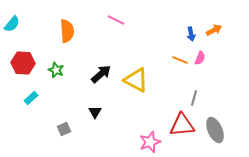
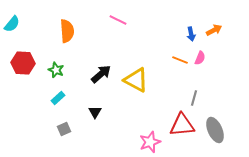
pink line: moved 2 px right
cyan rectangle: moved 27 px right
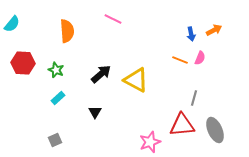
pink line: moved 5 px left, 1 px up
gray square: moved 9 px left, 11 px down
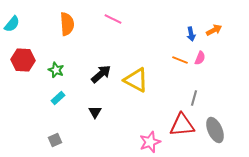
orange semicircle: moved 7 px up
red hexagon: moved 3 px up
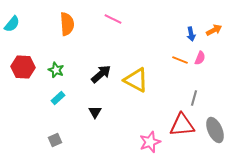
red hexagon: moved 7 px down
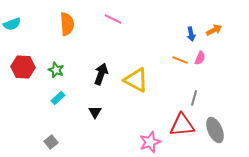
cyan semicircle: rotated 30 degrees clockwise
black arrow: rotated 30 degrees counterclockwise
gray square: moved 4 px left, 2 px down; rotated 16 degrees counterclockwise
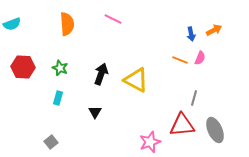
green star: moved 4 px right, 2 px up
cyan rectangle: rotated 32 degrees counterclockwise
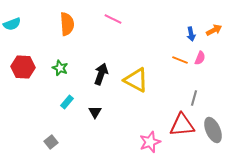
cyan rectangle: moved 9 px right, 4 px down; rotated 24 degrees clockwise
gray ellipse: moved 2 px left
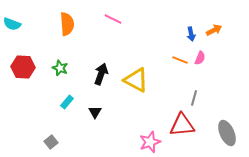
cyan semicircle: rotated 42 degrees clockwise
gray ellipse: moved 14 px right, 3 px down
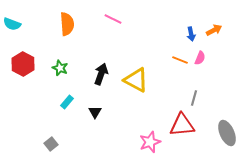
red hexagon: moved 3 px up; rotated 25 degrees clockwise
gray square: moved 2 px down
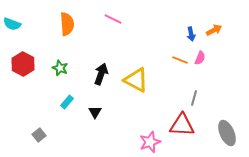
red triangle: rotated 8 degrees clockwise
gray square: moved 12 px left, 9 px up
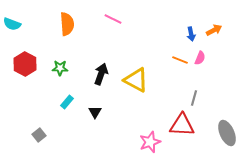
red hexagon: moved 2 px right
green star: rotated 21 degrees counterclockwise
